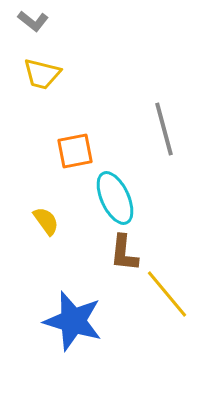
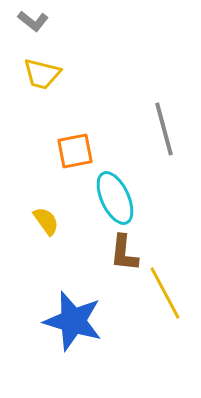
yellow line: moved 2 px left, 1 px up; rotated 12 degrees clockwise
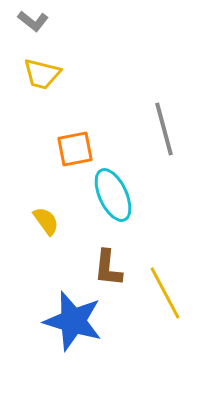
orange square: moved 2 px up
cyan ellipse: moved 2 px left, 3 px up
brown L-shape: moved 16 px left, 15 px down
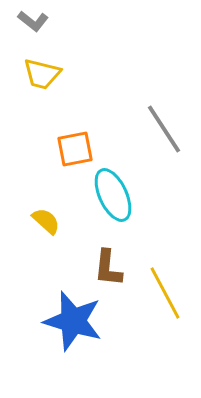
gray line: rotated 18 degrees counterclockwise
yellow semicircle: rotated 12 degrees counterclockwise
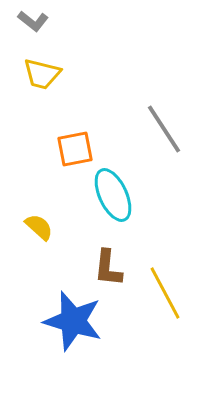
yellow semicircle: moved 7 px left, 6 px down
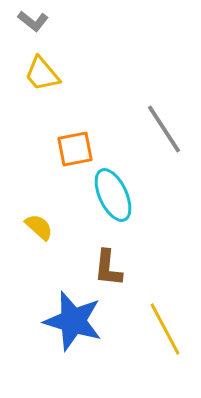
yellow trapezoid: rotated 36 degrees clockwise
yellow line: moved 36 px down
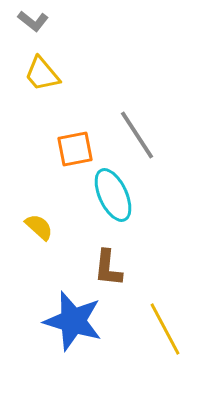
gray line: moved 27 px left, 6 px down
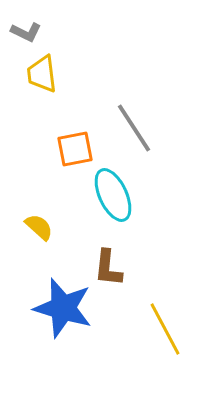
gray L-shape: moved 7 px left, 11 px down; rotated 12 degrees counterclockwise
yellow trapezoid: rotated 33 degrees clockwise
gray line: moved 3 px left, 7 px up
blue star: moved 10 px left, 13 px up
